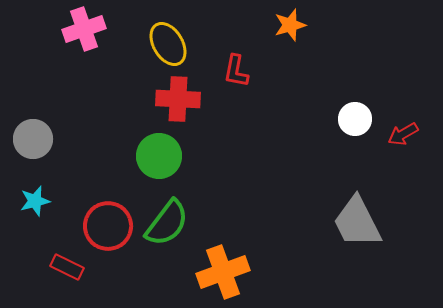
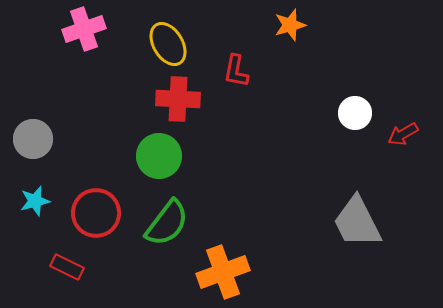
white circle: moved 6 px up
red circle: moved 12 px left, 13 px up
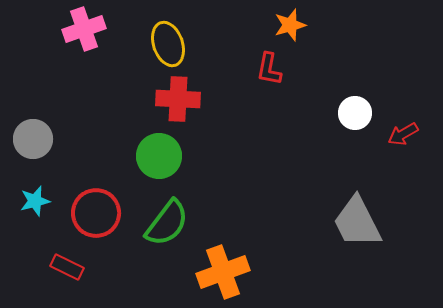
yellow ellipse: rotated 12 degrees clockwise
red L-shape: moved 33 px right, 2 px up
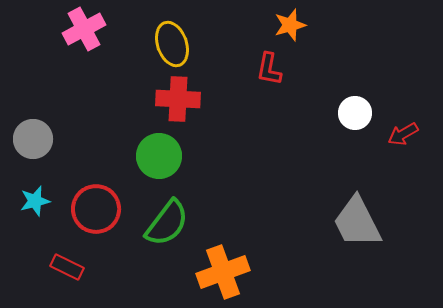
pink cross: rotated 9 degrees counterclockwise
yellow ellipse: moved 4 px right
red circle: moved 4 px up
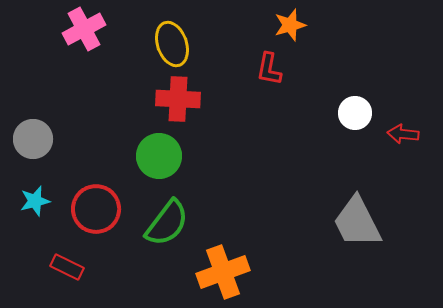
red arrow: rotated 36 degrees clockwise
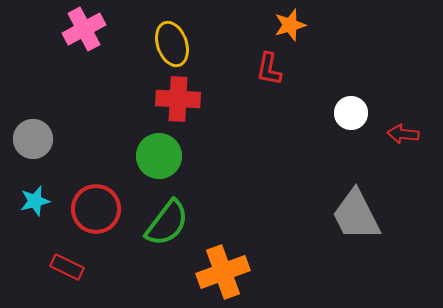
white circle: moved 4 px left
gray trapezoid: moved 1 px left, 7 px up
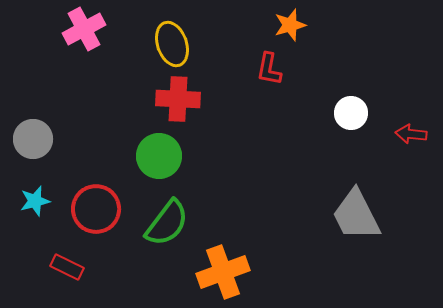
red arrow: moved 8 px right
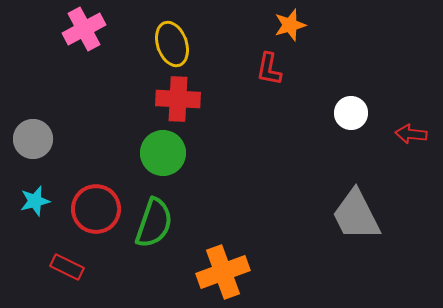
green circle: moved 4 px right, 3 px up
green semicircle: moved 13 px left; rotated 18 degrees counterclockwise
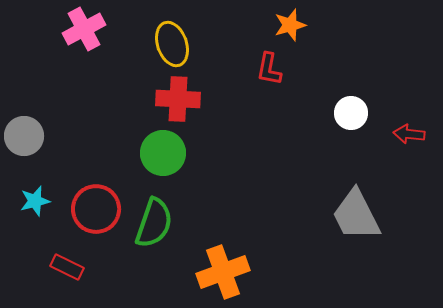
red arrow: moved 2 px left
gray circle: moved 9 px left, 3 px up
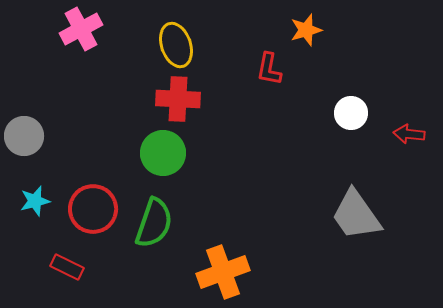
orange star: moved 16 px right, 5 px down
pink cross: moved 3 px left
yellow ellipse: moved 4 px right, 1 px down
red circle: moved 3 px left
gray trapezoid: rotated 8 degrees counterclockwise
